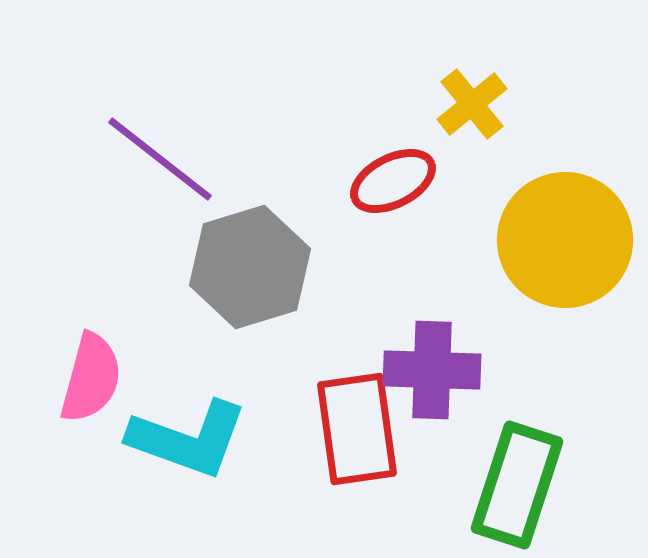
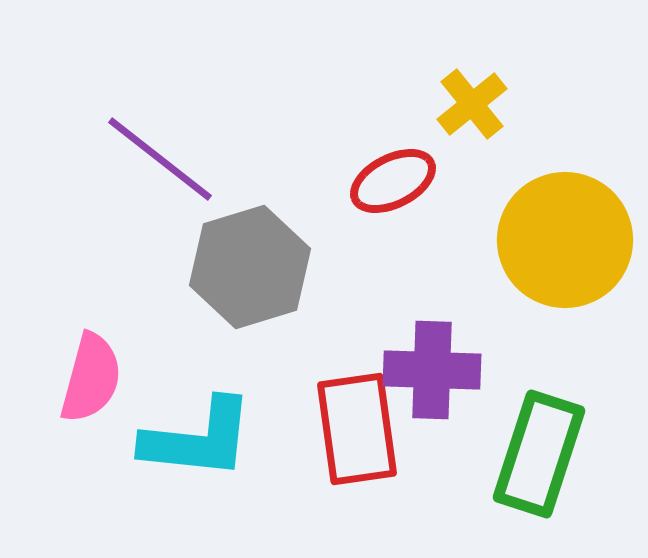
cyan L-shape: moved 10 px right; rotated 14 degrees counterclockwise
green rectangle: moved 22 px right, 31 px up
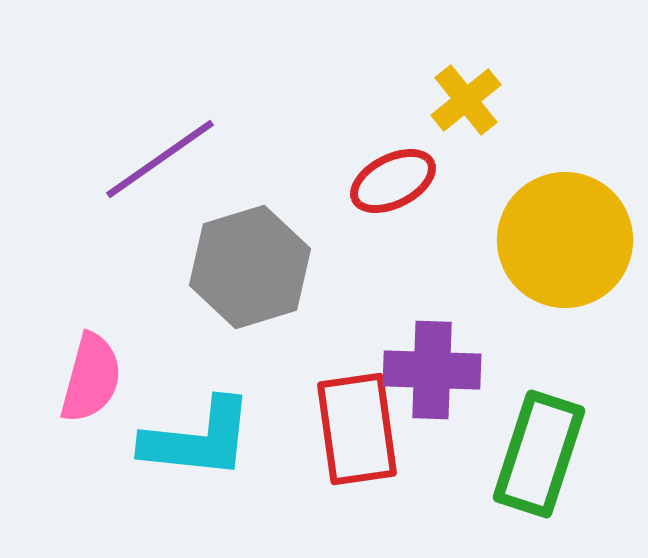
yellow cross: moved 6 px left, 4 px up
purple line: rotated 73 degrees counterclockwise
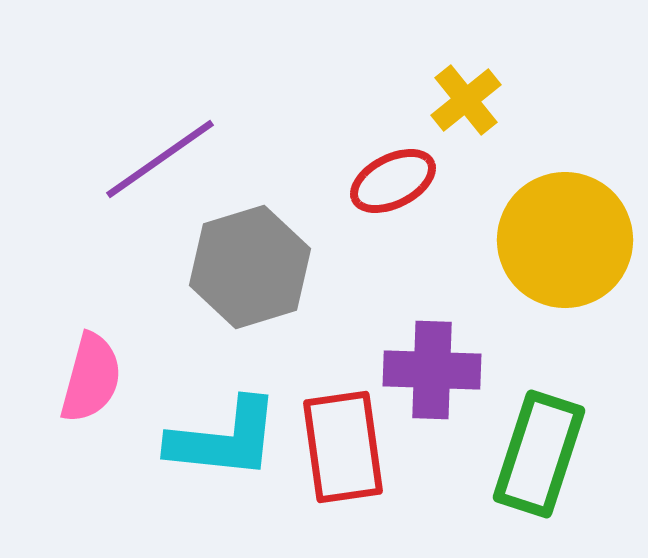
red rectangle: moved 14 px left, 18 px down
cyan L-shape: moved 26 px right
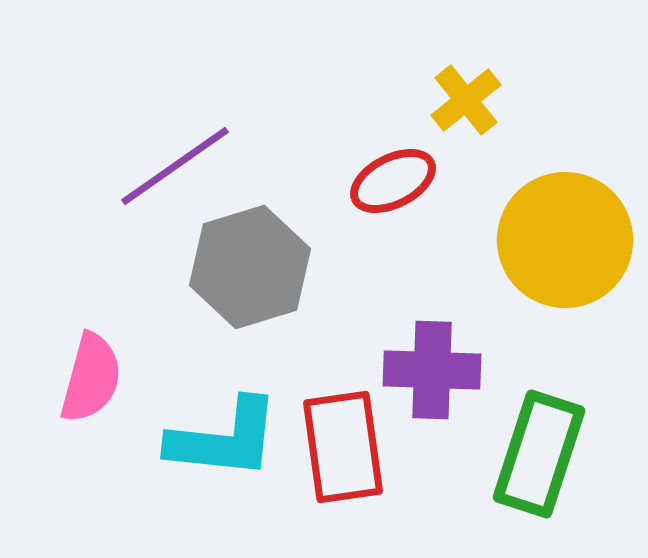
purple line: moved 15 px right, 7 px down
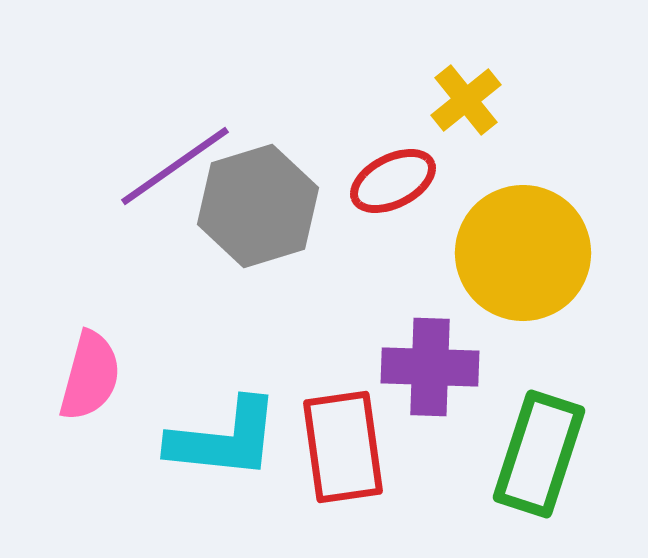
yellow circle: moved 42 px left, 13 px down
gray hexagon: moved 8 px right, 61 px up
purple cross: moved 2 px left, 3 px up
pink semicircle: moved 1 px left, 2 px up
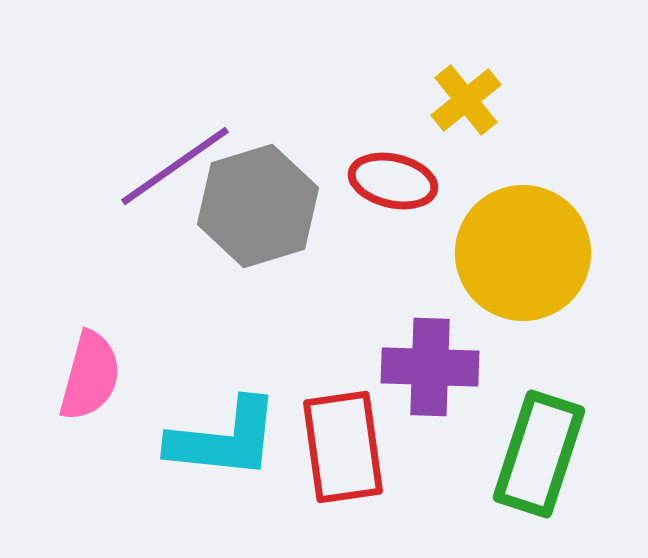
red ellipse: rotated 40 degrees clockwise
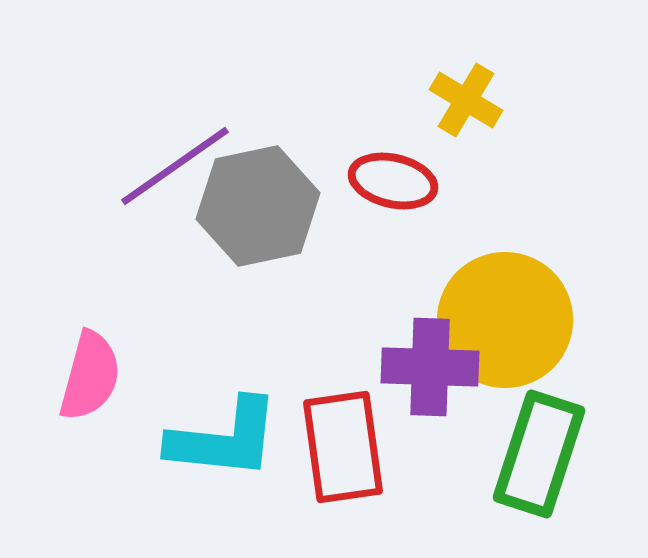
yellow cross: rotated 20 degrees counterclockwise
gray hexagon: rotated 5 degrees clockwise
yellow circle: moved 18 px left, 67 px down
